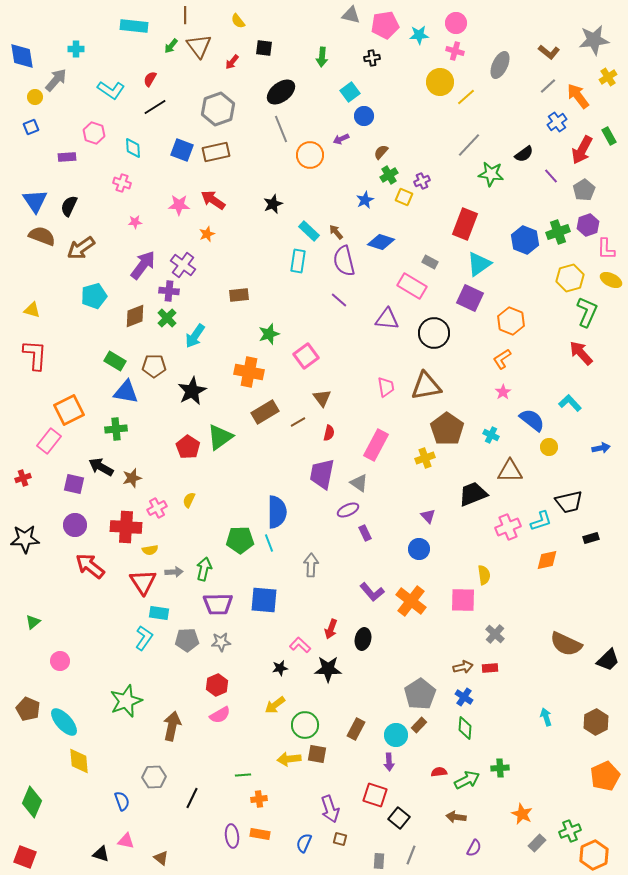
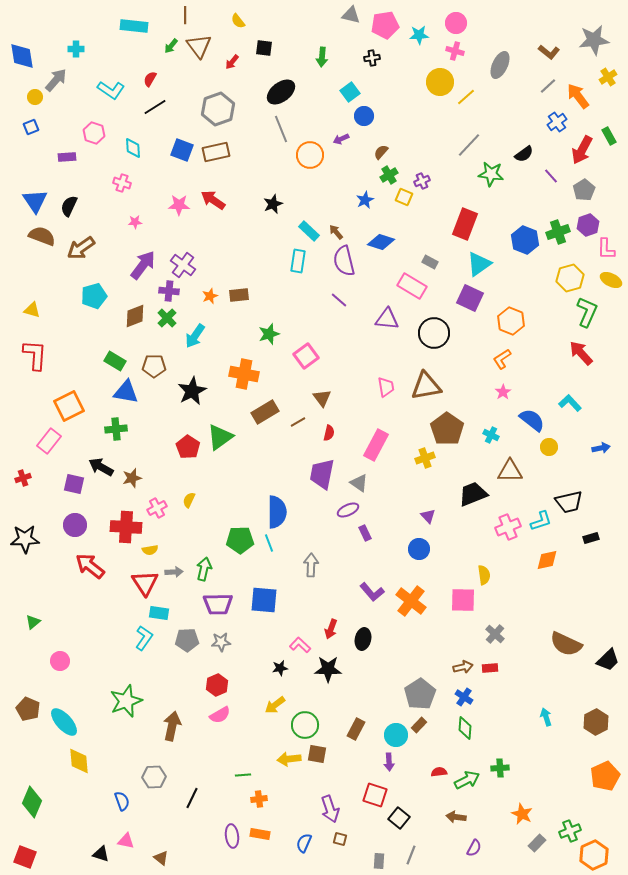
orange star at (207, 234): moved 3 px right, 62 px down
orange cross at (249, 372): moved 5 px left, 2 px down
orange square at (69, 410): moved 4 px up
red triangle at (143, 582): moved 2 px right, 1 px down
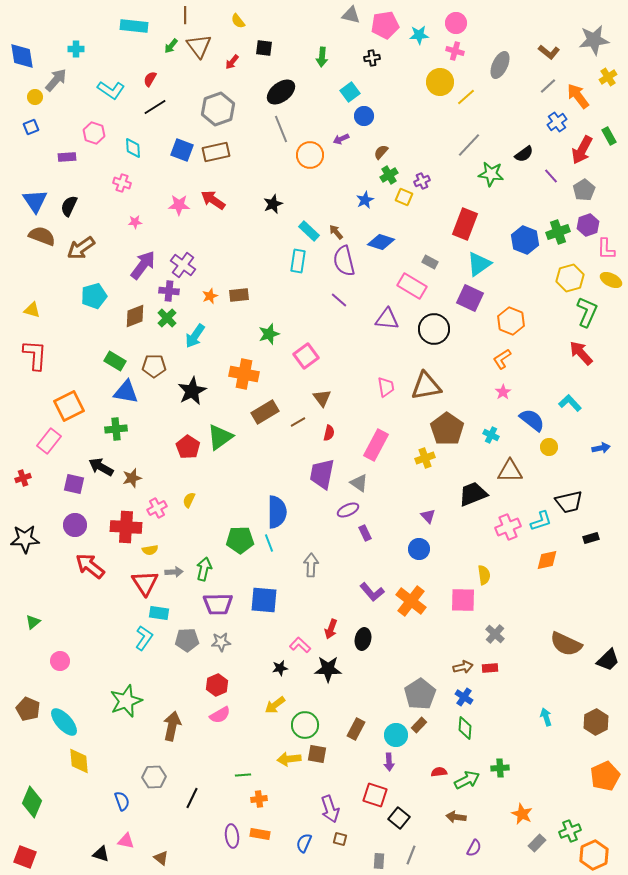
black circle at (434, 333): moved 4 px up
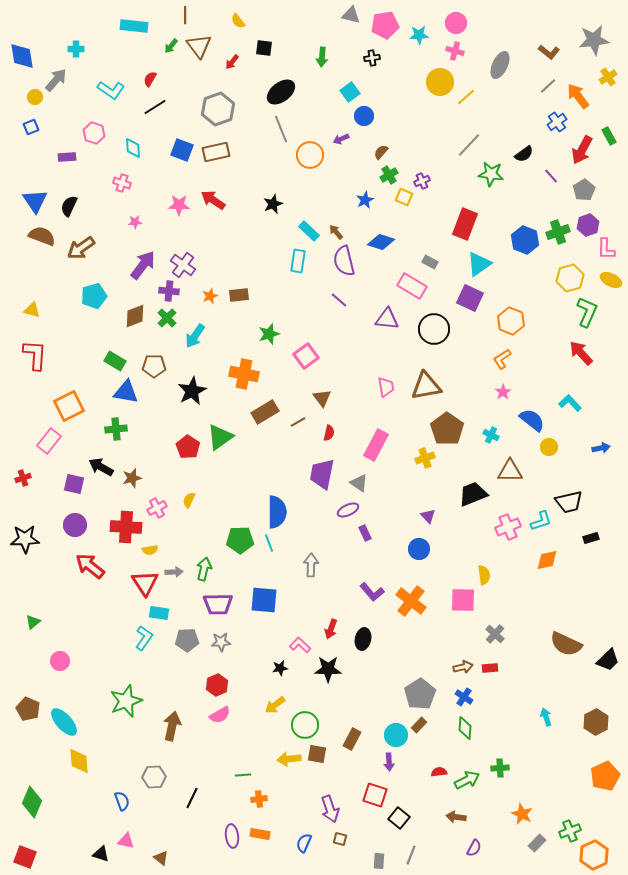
brown rectangle at (356, 729): moved 4 px left, 10 px down
